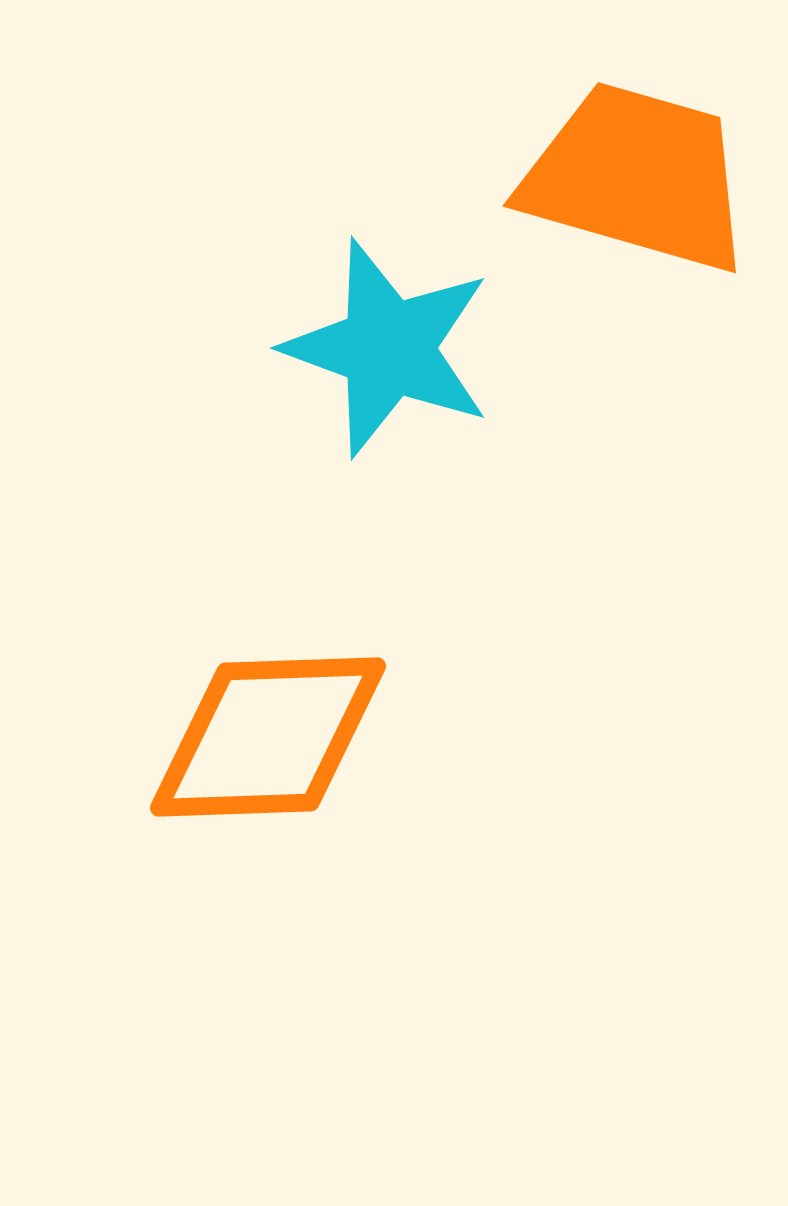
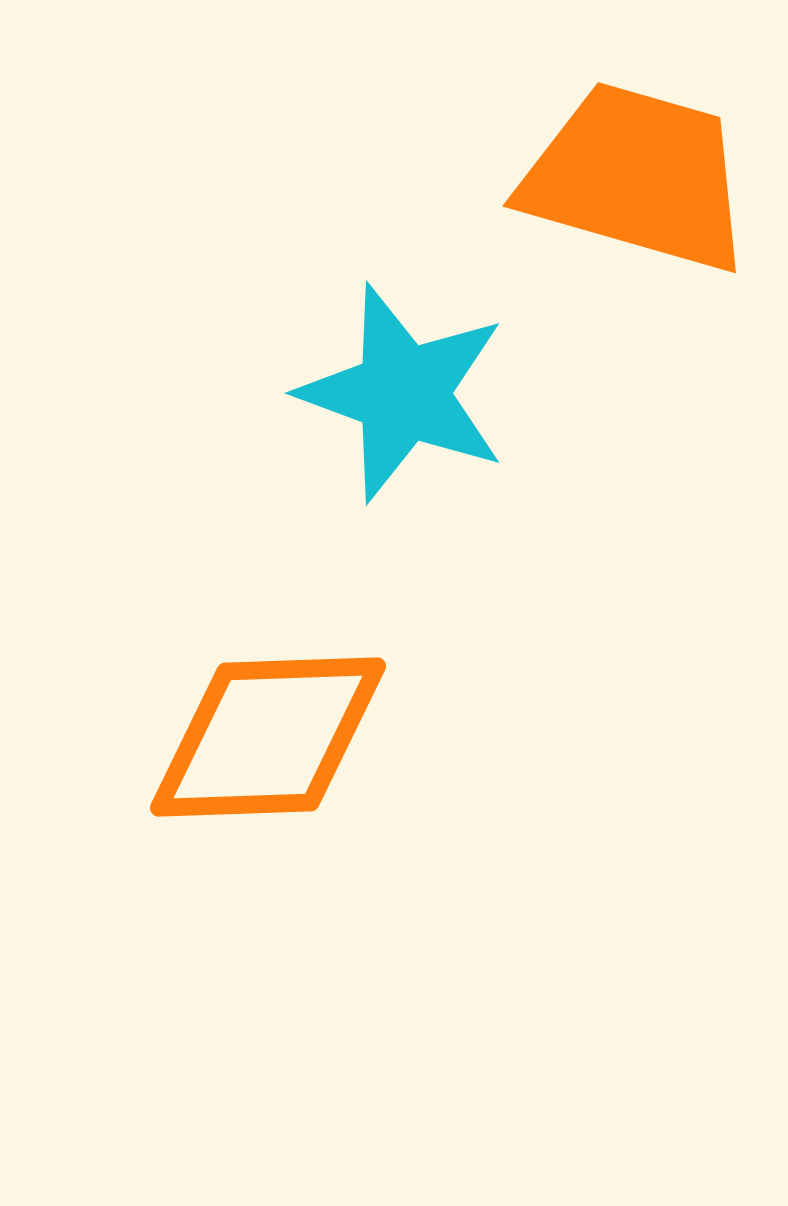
cyan star: moved 15 px right, 45 px down
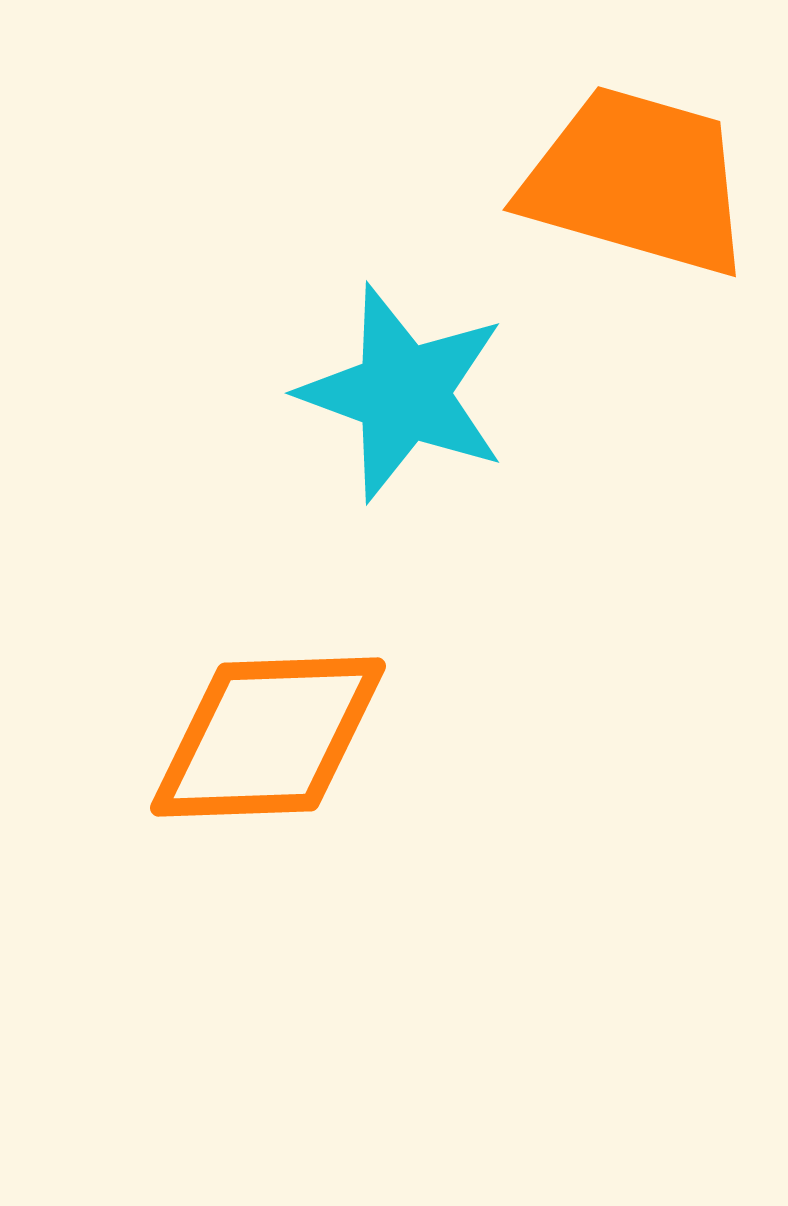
orange trapezoid: moved 4 px down
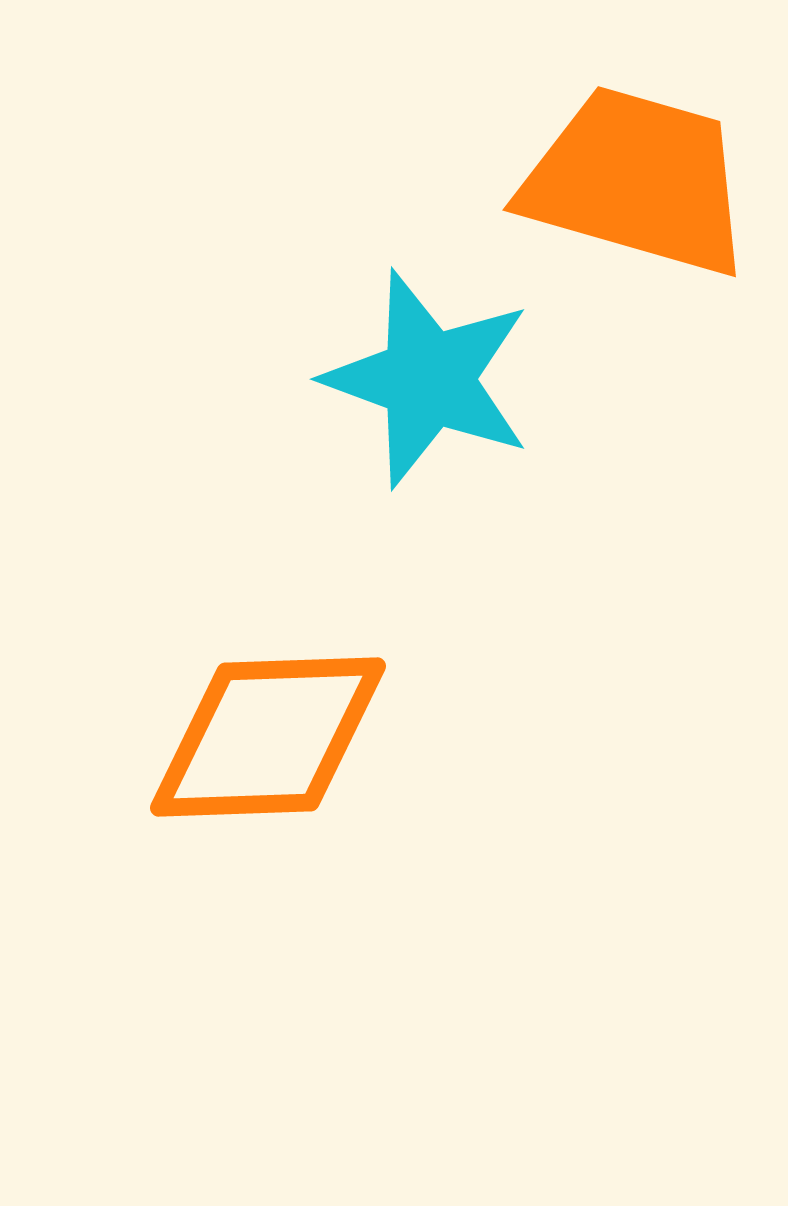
cyan star: moved 25 px right, 14 px up
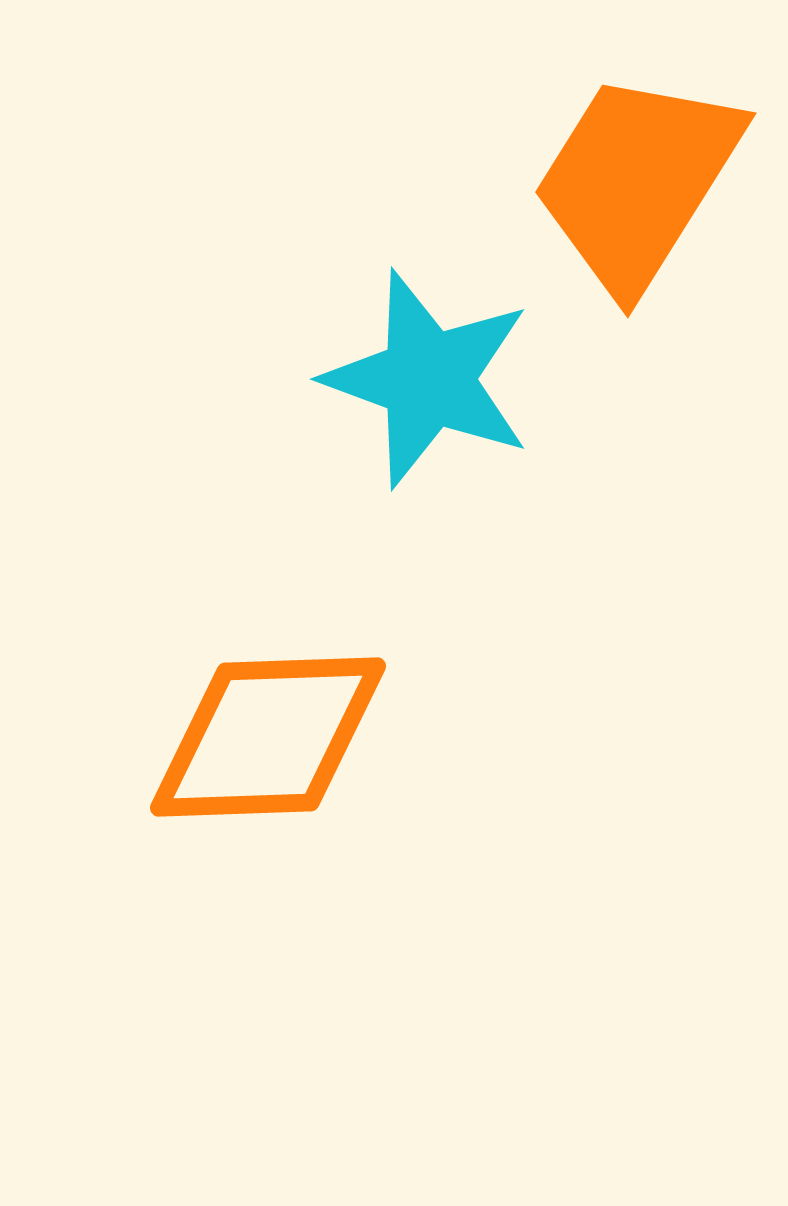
orange trapezoid: rotated 74 degrees counterclockwise
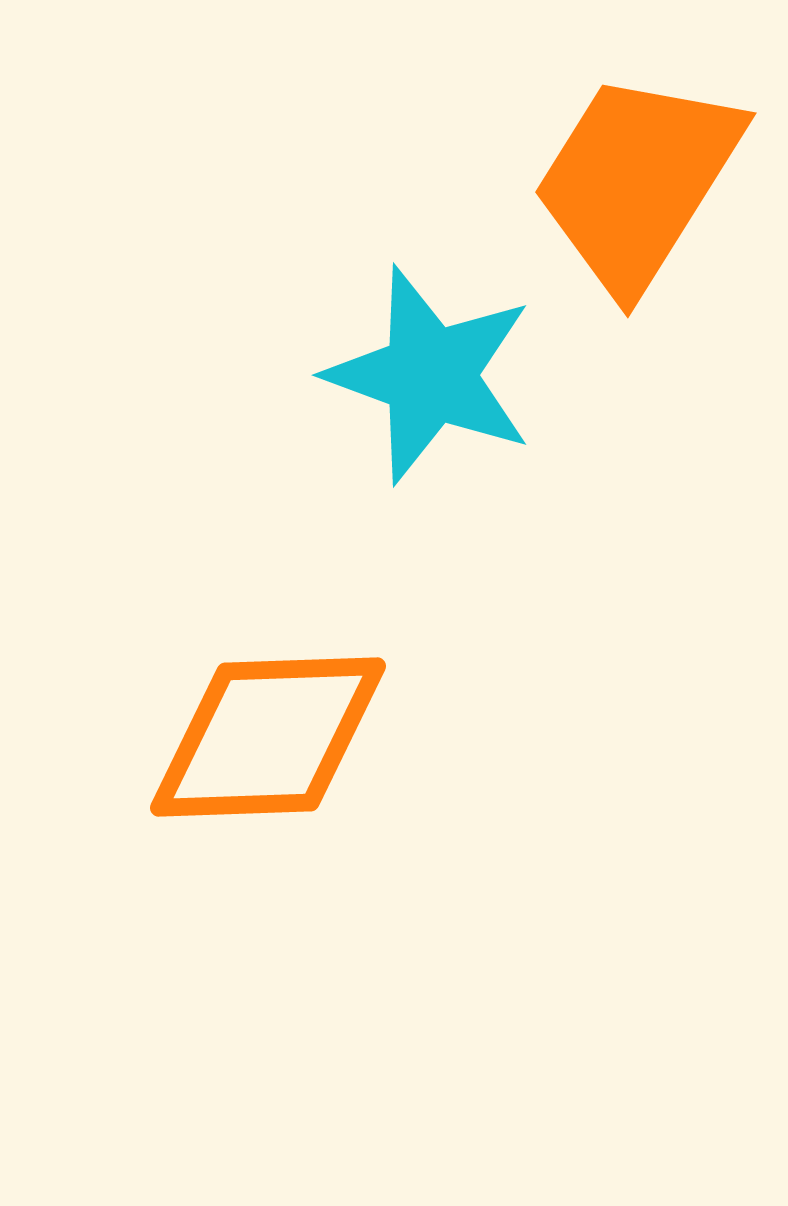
cyan star: moved 2 px right, 4 px up
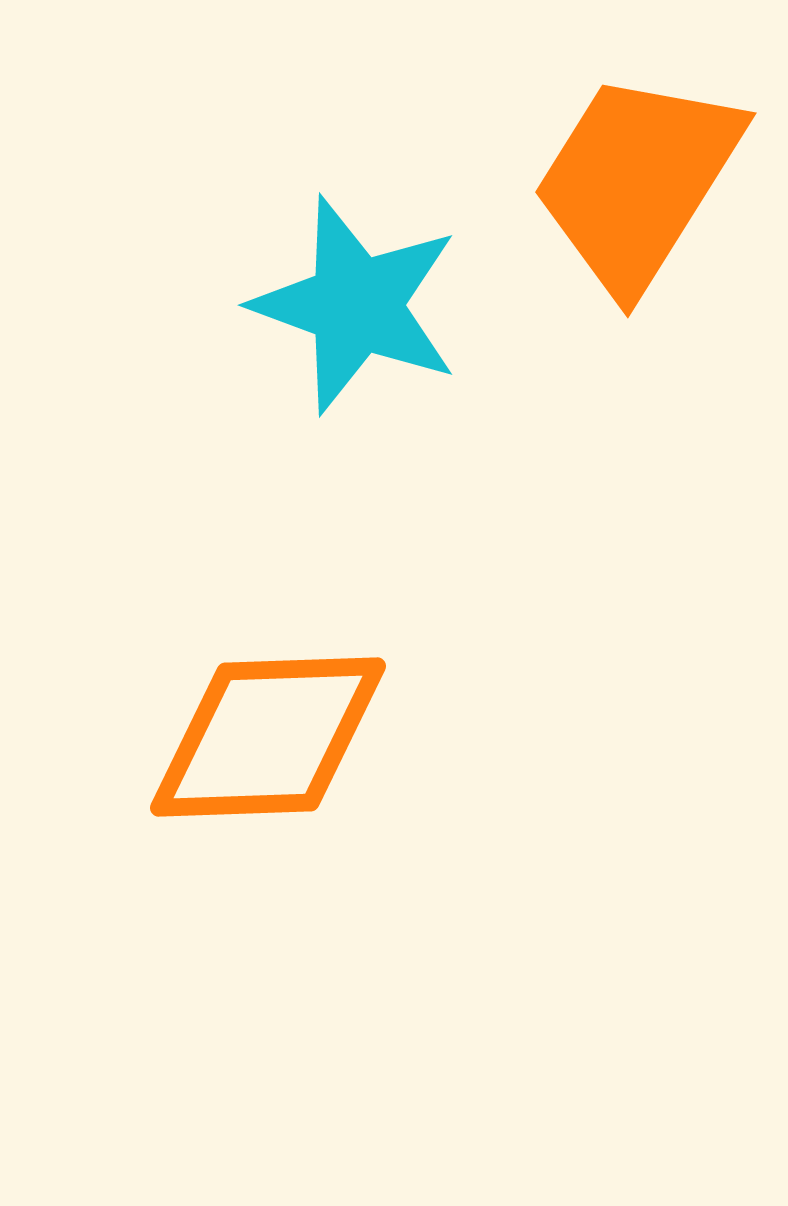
cyan star: moved 74 px left, 70 px up
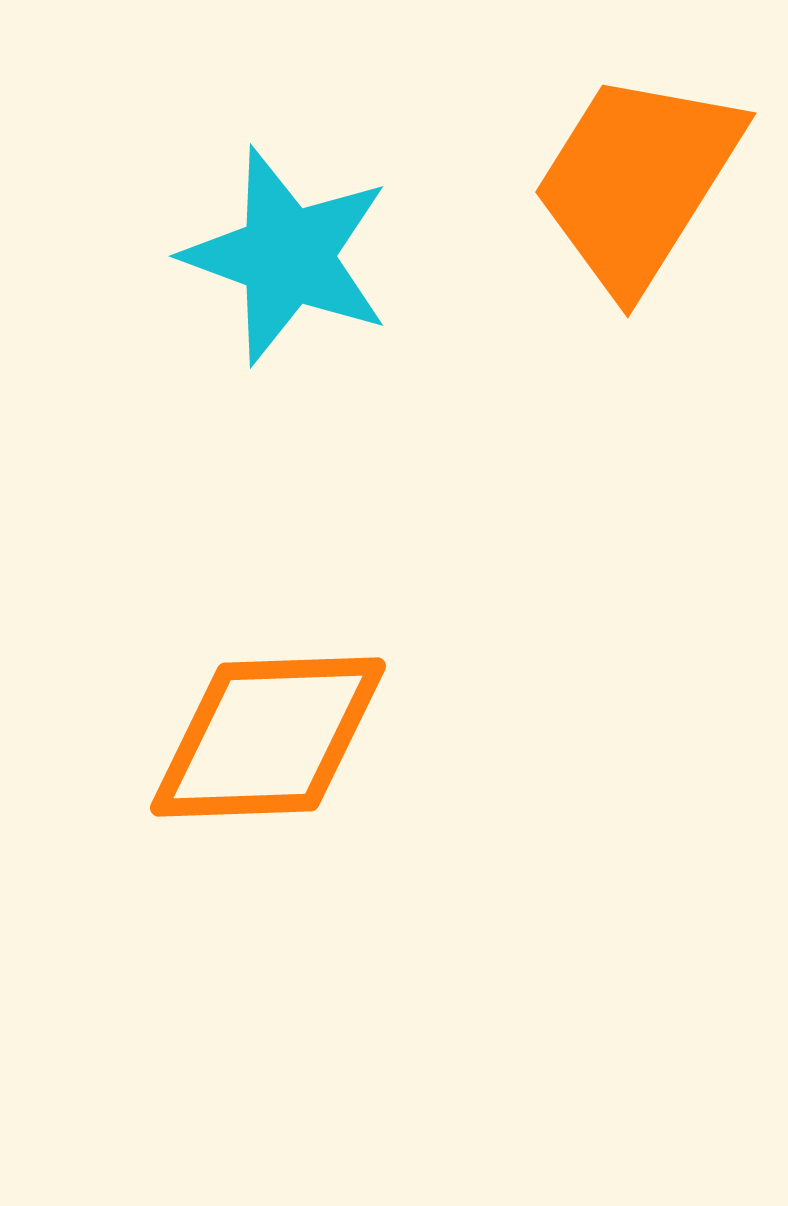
cyan star: moved 69 px left, 49 px up
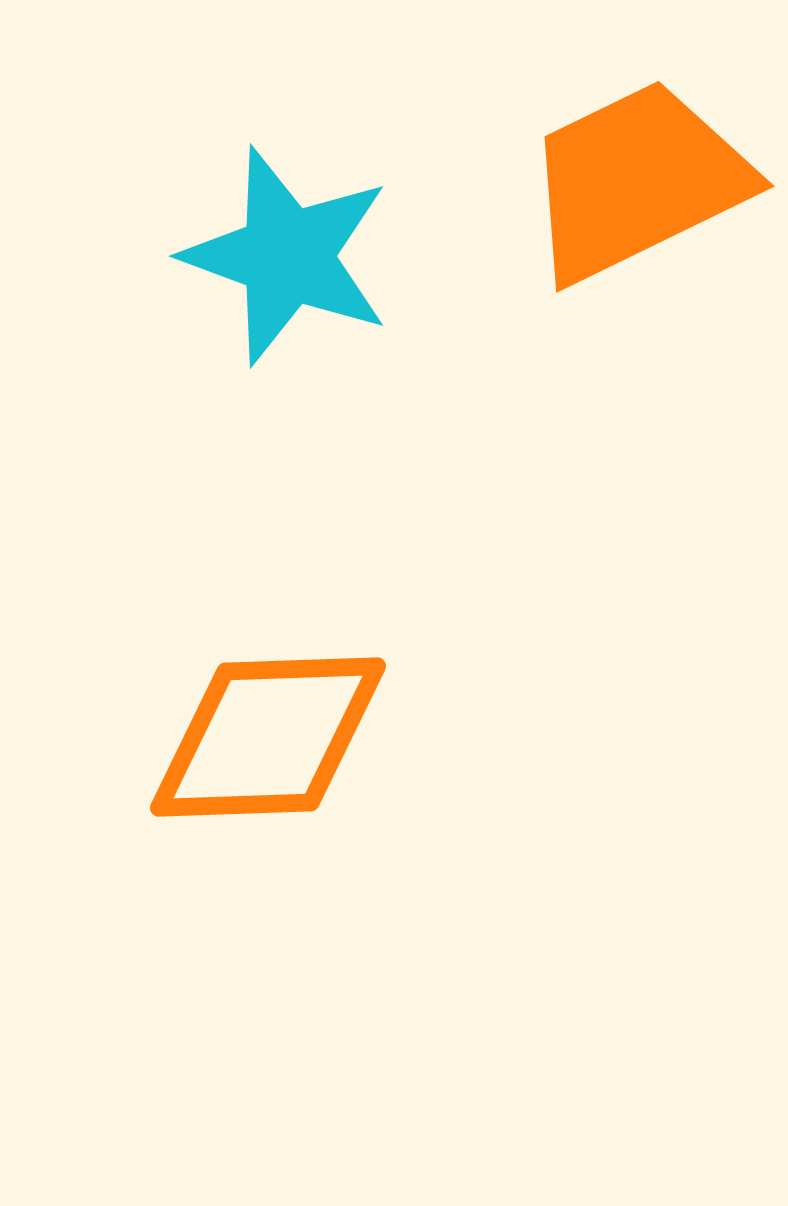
orange trapezoid: rotated 32 degrees clockwise
